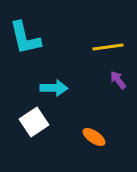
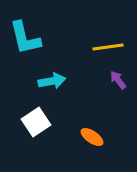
cyan arrow: moved 2 px left, 7 px up; rotated 12 degrees counterclockwise
white square: moved 2 px right
orange ellipse: moved 2 px left
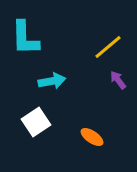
cyan L-shape: rotated 12 degrees clockwise
yellow line: rotated 32 degrees counterclockwise
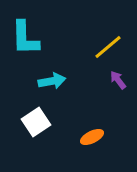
orange ellipse: rotated 60 degrees counterclockwise
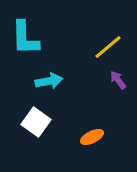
cyan arrow: moved 3 px left
white square: rotated 20 degrees counterclockwise
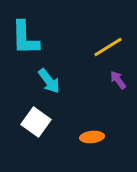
yellow line: rotated 8 degrees clockwise
cyan arrow: rotated 64 degrees clockwise
orange ellipse: rotated 20 degrees clockwise
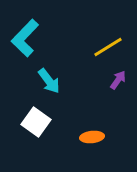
cyan L-shape: rotated 45 degrees clockwise
purple arrow: rotated 72 degrees clockwise
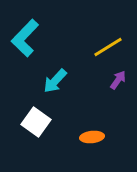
cyan arrow: moved 6 px right; rotated 80 degrees clockwise
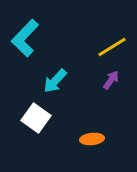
yellow line: moved 4 px right
purple arrow: moved 7 px left
white square: moved 4 px up
orange ellipse: moved 2 px down
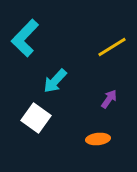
purple arrow: moved 2 px left, 19 px down
orange ellipse: moved 6 px right
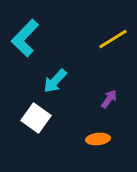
yellow line: moved 1 px right, 8 px up
